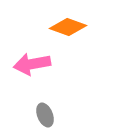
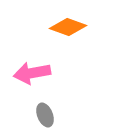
pink arrow: moved 9 px down
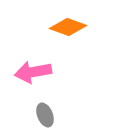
pink arrow: moved 1 px right, 1 px up
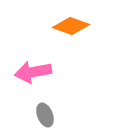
orange diamond: moved 3 px right, 1 px up
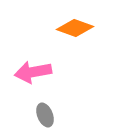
orange diamond: moved 4 px right, 2 px down
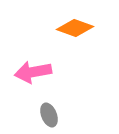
gray ellipse: moved 4 px right
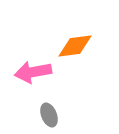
orange diamond: moved 18 px down; rotated 27 degrees counterclockwise
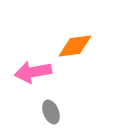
gray ellipse: moved 2 px right, 3 px up
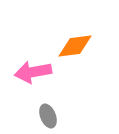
gray ellipse: moved 3 px left, 4 px down
